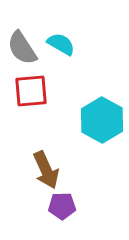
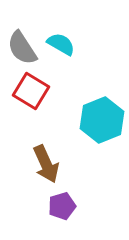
red square: rotated 36 degrees clockwise
cyan hexagon: rotated 9 degrees clockwise
brown arrow: moved 6 px up
purple pentagon: rotated 16 degrees counterclockwise
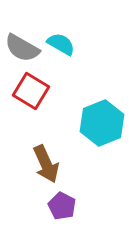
gray semicircle: rotated 27 degrees counterclockwise
cyan hexagon: moved 3 px down
purple pentagon: rotated 28 degrees counterclockwise
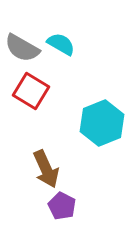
brown arrow: moved 5 px down
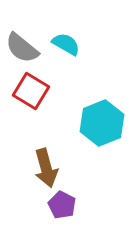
cyan semicircle: moved 5 px right
gray semicircle: rotated 9 degrees clockwise
brown arrow: moved 1 px up; rotated 9 degrees clockwise
purple pentagon: moved 1 px up
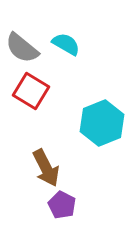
brown arrow: rotated 12 degrees counterclockwise
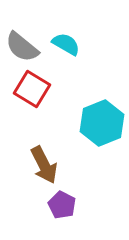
gray semicircle: moved 1 px up
red square: moved 1 px right, 2 px up
brown arrow: moved 2 px left, 3 px up
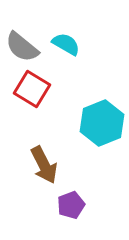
purple pentagon: moved 9 px right; rotated 24 degrees clockwise
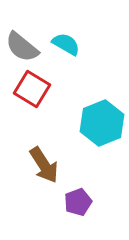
brown arrow: rotated 6 degrees counterclockwise
purple pentagon: moved 7 px right, 3 px up
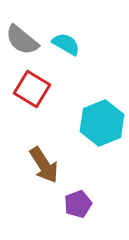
gray semicircle: moved 7 px up
purple pentagon: moved 2 px down
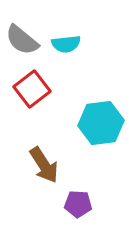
cyan semicircle: rotated 144 degrees clockwise
red square: rotated 21 degrees clockwise
cyan hexagon: moved 1 px left; rotated 15 degrees clockwise
purple pentagon: rotated 24 degrees clockwise
